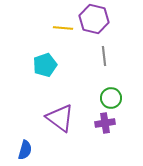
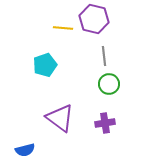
green circle: moved 2 px left, 14 px up
blue semicircle: rotated 60 degrees clockwise
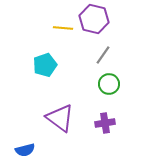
gray line: moved 1 px left, 1 px up; rotated 42 degrees clockwise
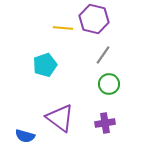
blue semicircle: moved 14 px up; rotated 30 degrees clockwise
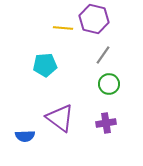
cyan pentagon: rotated 15 degrees clockwise
purple cross: moved 1 px right
blue semicircle: rotated 18 degrees counterclockwise
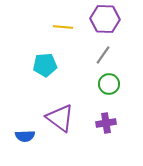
purple hexagon: moved 11 px right; rotated 12 degrees counterclockwise
yellow line: moved 1 px up
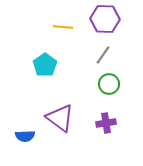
cyan pentagon: rotated 30 degrees counterclockwise
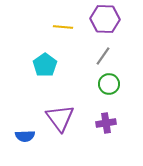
gray line: moved 1 px down
purple triangle: rotated 16 degrees clockwise
